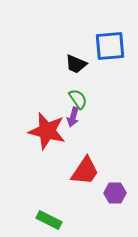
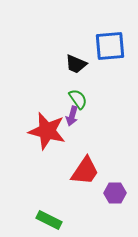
purple arrow: moved 1 px left, 1 px up
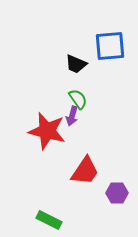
purple hexagon: moved 2 px right
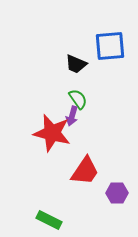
red star: moved 5 px right, 2 px down
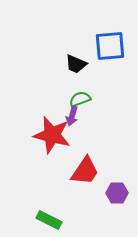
green semicircle: moved 2 px right; rotated 75 degrees counterclockwise
red star: moved 2 px down
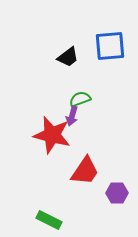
black trapezoid: moved 8 px left, 7 px up; rotated 60 degrees counterclockwise
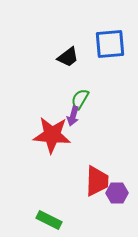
blue square: moved 2 px up
green semicircle: rotated 40 degrees counterclockwise
purple arrow: moved 1 px right
red star: rotated 9 degrees counterclockwise
red trapezoid: moved 12 px right, 10 px down; rotated 32 degrees counterclockwise
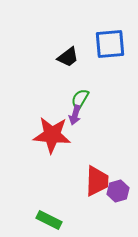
purple arrow: moved 2 px right, 1 px up
purple hexagon: moved 1 px right, 2 px up; rotated 15 degrees counterclockwise
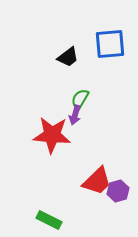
red trapezoid: rotated 44 degrees clockwise
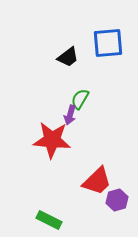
blue square: moved 2 px left, 1 px up
purple arrow: moved 5 px left
red star: moved 5 px down
purple hexagon: moved 1 px left, 9 px down
